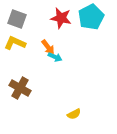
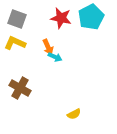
orange arrow: rotated 14 degrees clockwise
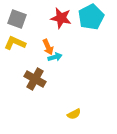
cyan arrow: rotated 40 degrees counterclockwise
brown cross: moved 15 px right, 9 px up
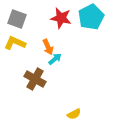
cyan arrow: moved 2 px down; rotated 24 degrees counterclockwise
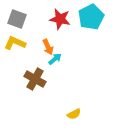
red star: moved 1 px left, 1 px down
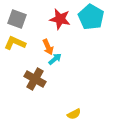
cyan pentagon: rotated 15 degrees counterclockwise
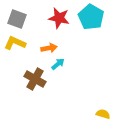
red star: moved 1 px left, 1 px up
orange arrow: moved 1 px right, 1 px down; rotated 77 degrees counterclockwise
cyan arrow: moved 3 px right, 5 px down
yellow semicircle: moved 29 px right; rotated 136 degrees counterclockwise
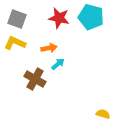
cyan pentagon: rotated 15 degrees counterclockwise
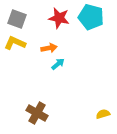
brown cross: moved 2 px right, 34 px down
yellow semicircle: rotated 32 degrees counterclockwise
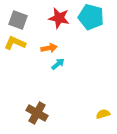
gray square: moved 1 px right, 1 px down
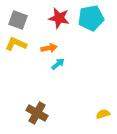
cyan pentagon: moved 1 px down; rotated 25 degrees counterclockwise
yellow L-shape: moved 1 px right, 1 px down
